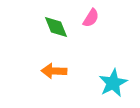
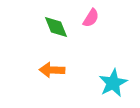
orange arrow: moved 2 px left, 1 px up
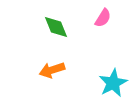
pink semicircle: moved 12 px right
orange arrow: rotated 20 degrees counterclockwise
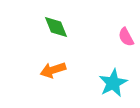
pink semicircle: moved 23 px right, 19 px down; rotated 120 degrees clockwise
orange arrow: moved 1 px right
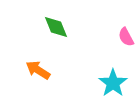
orange arrow: moved 15 px left; rotated 50 degrees clockwise
cyan star: rotated 8 degrees counterclockwise
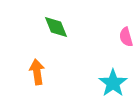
pink semicircle: rotated 12 degrees clockwise
orange arrow: moved 1 px left, 2 px down; rotated 50 degrees clockwise
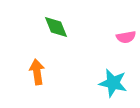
pink semicircle: rotated 84 degrees counterclockwise
cyan star: rotated 24 degrees counterclockwise
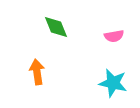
pink semicircle: moved 12 px left, 1 px up
